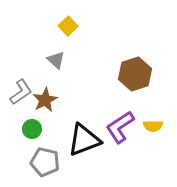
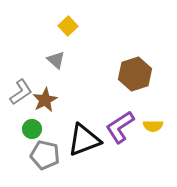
gray pentagon: moved 7 px up
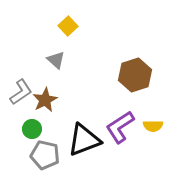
brown hexagon: moved 1 px down
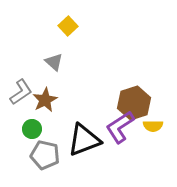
gray triangle: moved 2 px left, 2 px down
brown hexagon: moved 1 px left, 28 px down
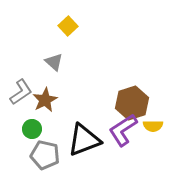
brown hexagon: moved 2 px left
purple L-shape: moved 3 px right, 3 px down
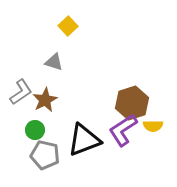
gray triangle: rotated 24 degrees counterclockwise
green circle: moved 3 px right, 1 px down
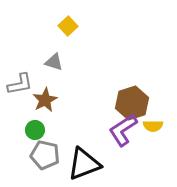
gray L-shape: moved 1 px left, 8 px up; rotated 24 degrees clockwise
black triangle: moved 24 px down
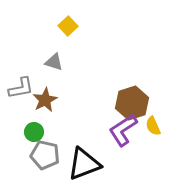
gray L-shape: moved 1 px right, 4 px down
yellow semicircle: rotated 66 degrees clockwise
green circle: moved 1 px left, 2 px down
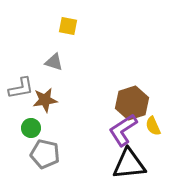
yellow square: rotated 36 degrees counterclockwise
brown star: rotated 20 degrees clockwise
green circle: moved 3 px left, 4 px up
gray pentagon: moved 1 px up
black triangle: moved 45 px right; rotated 15 degrees clockwise
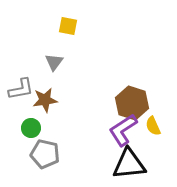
gray triangle: rotated 48 degrees clockwise
gray L-shape: moved 1 px down
brown hexagon: rotated 24 degrees counterclockwise
